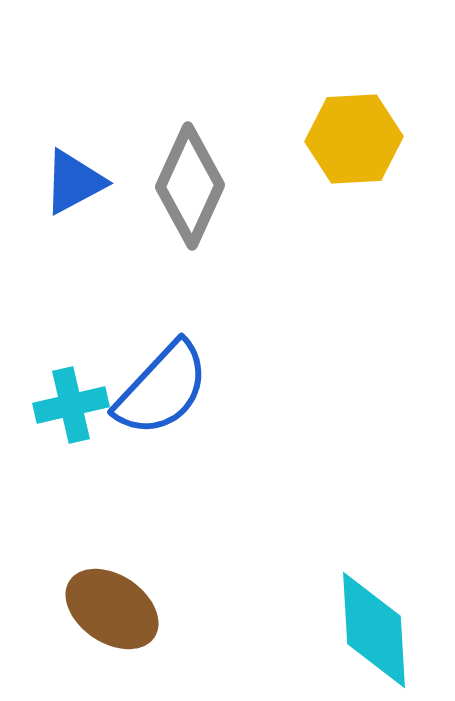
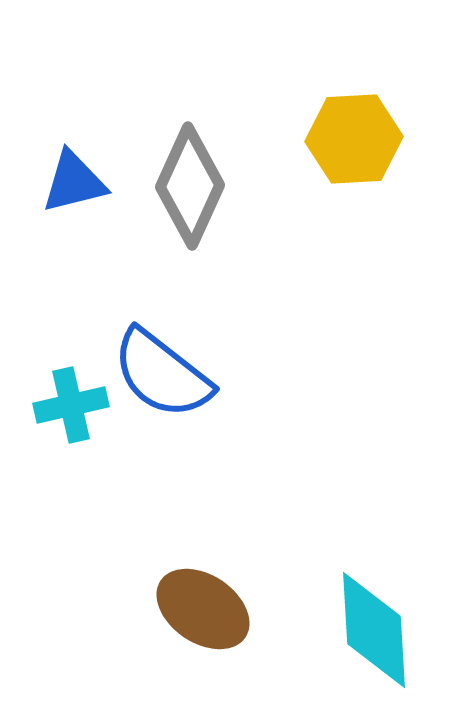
blue triangle: rotated 14 degrees clockwise
blue semicircle: moved 15 px up; rotated 85 degrees clockwise
brown ellipse: moved 91 px right
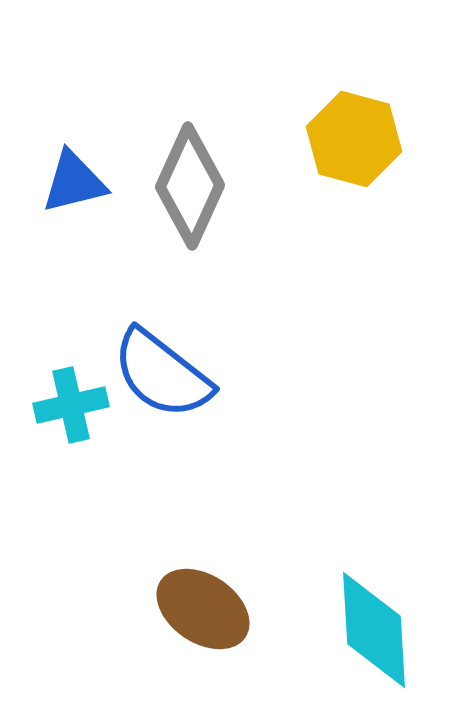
yellow hexagon: rotated 18 degrees clockwise
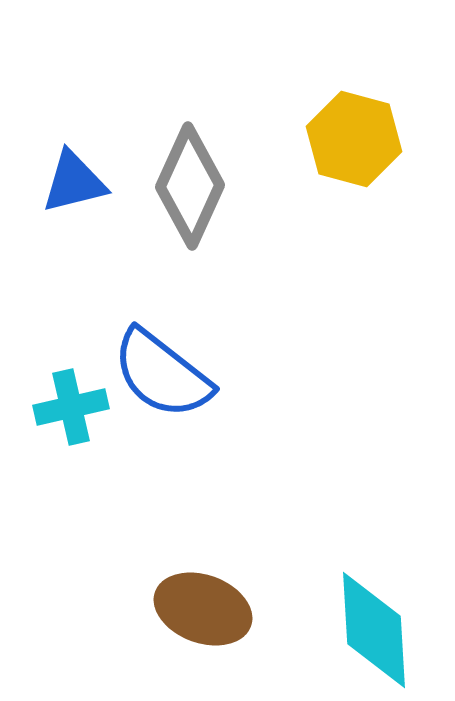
cyan cross: moved 2 px down
brown ellipse: rotated 14 degrees counterclockwise
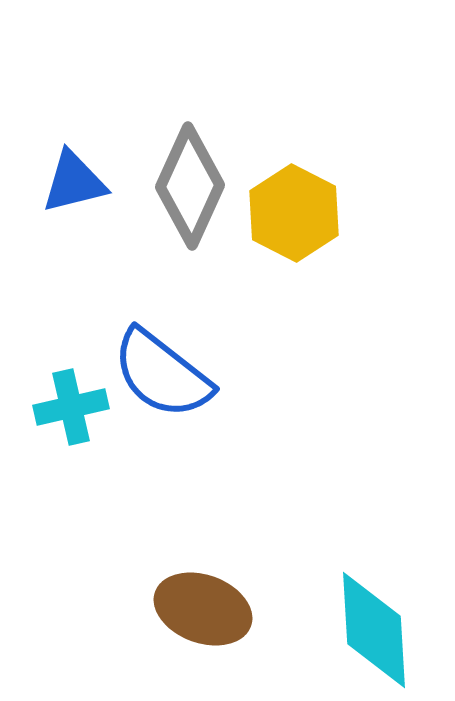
yellow hexagon: moved 60 px left, 74 px down; rotated 12 degrees clockwise
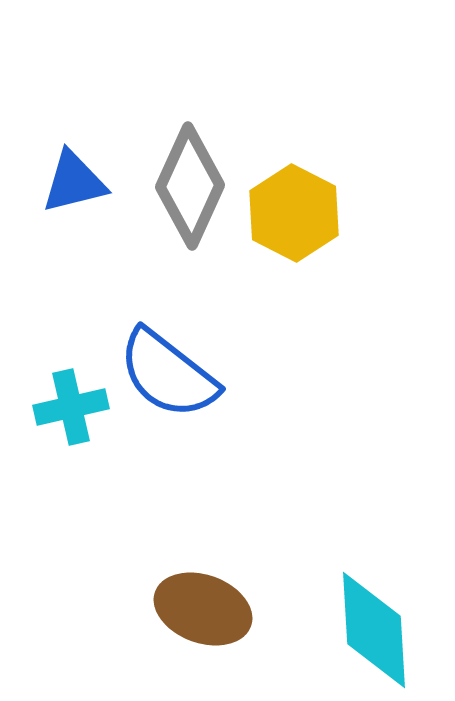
blue semicircle: moved 6 px right
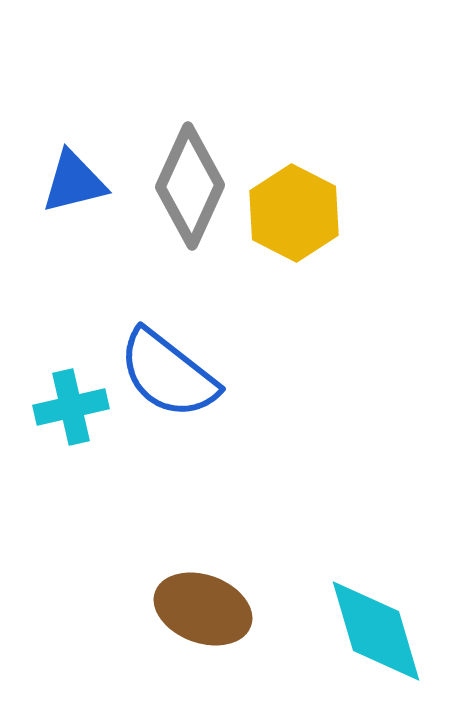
cyan diamond: moved 2 px right, 1 px down; rotated 13 degrees counterclockwise
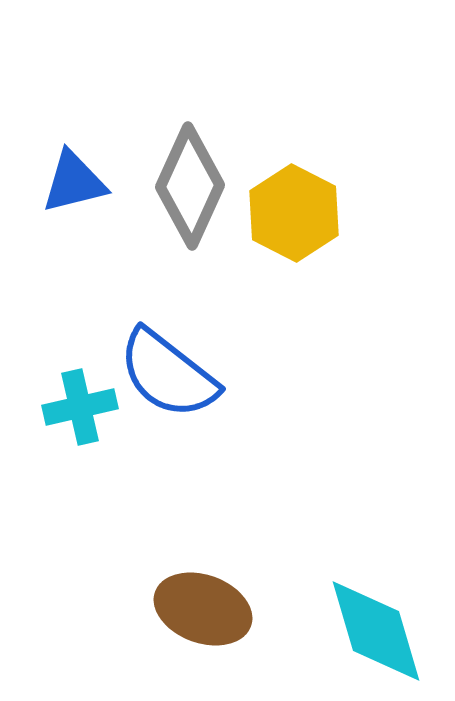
cyan cross: moved 9 px right
